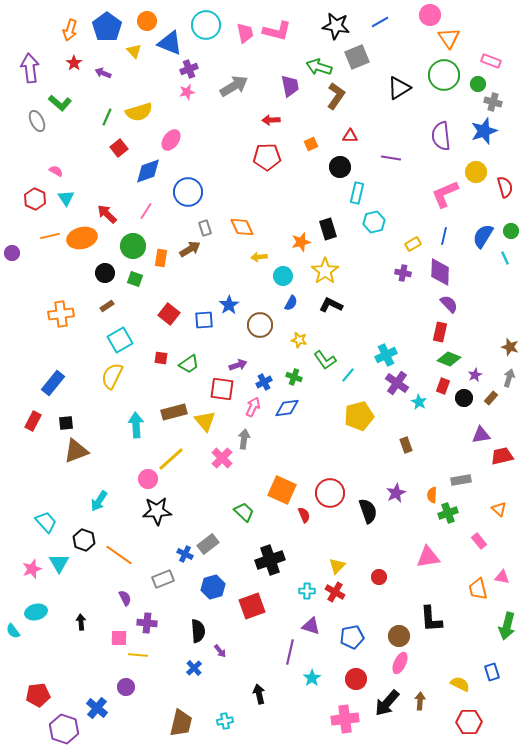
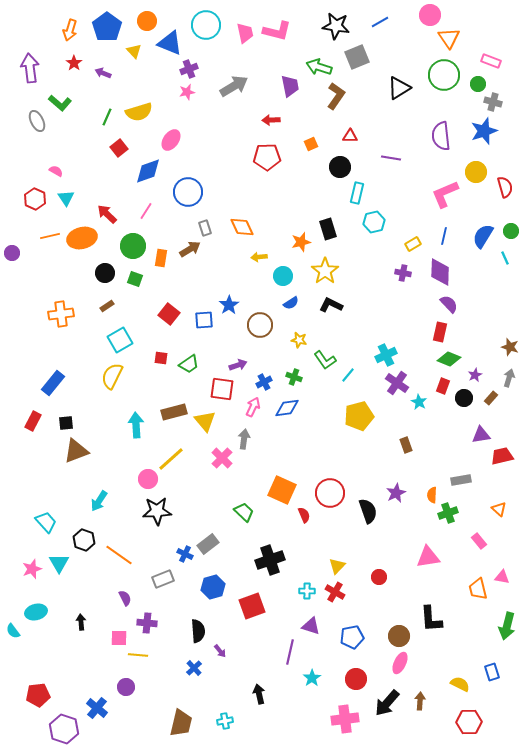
blue semicircle at (291, 303): rotated 28 degrees clockwise
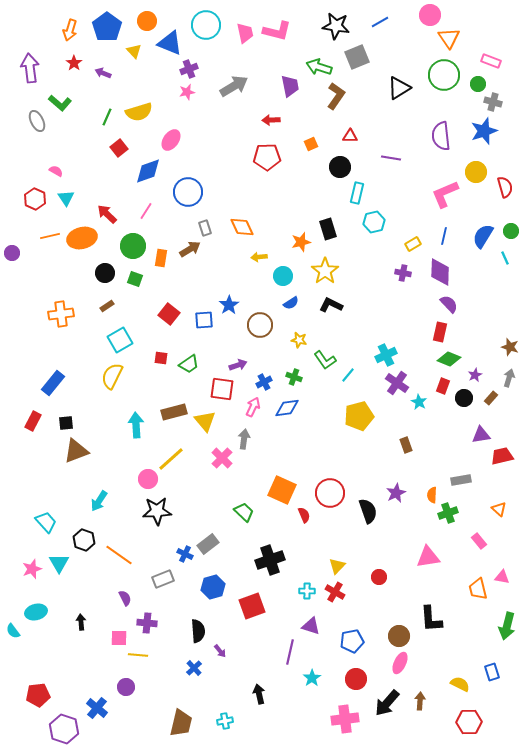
blue pentagon at (352, 637): moved 4 px down
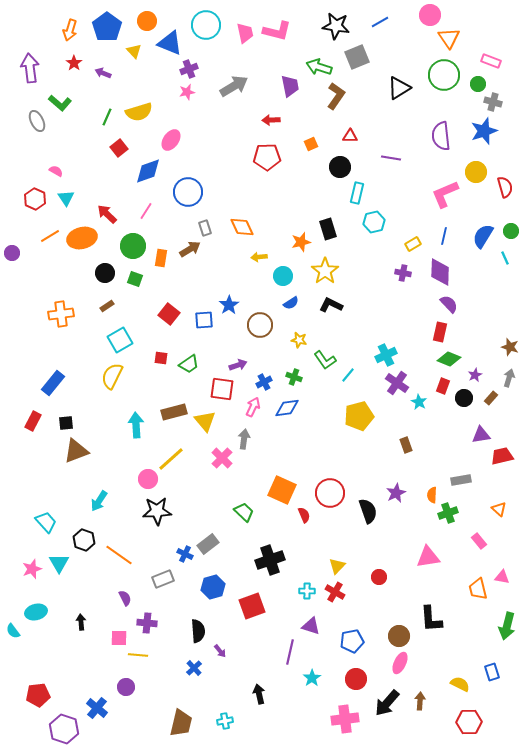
orange line at (50, 236): rotated 18 degrees counterclockwise
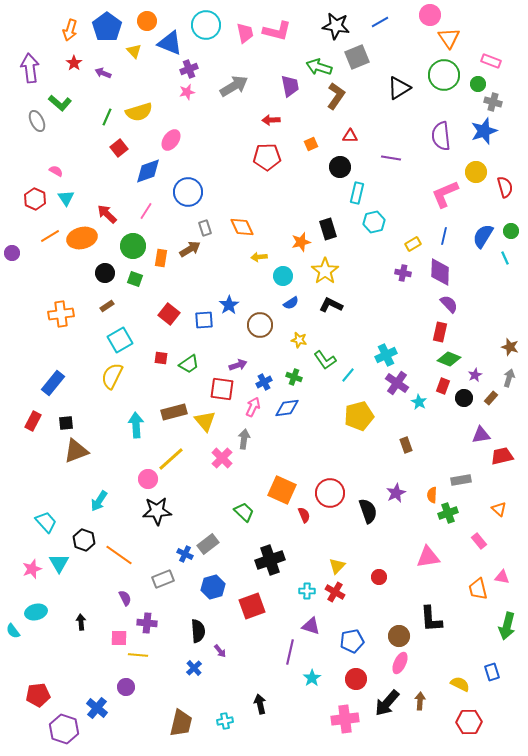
black arrow at (259, 694): moved 1 px right, 10 px down
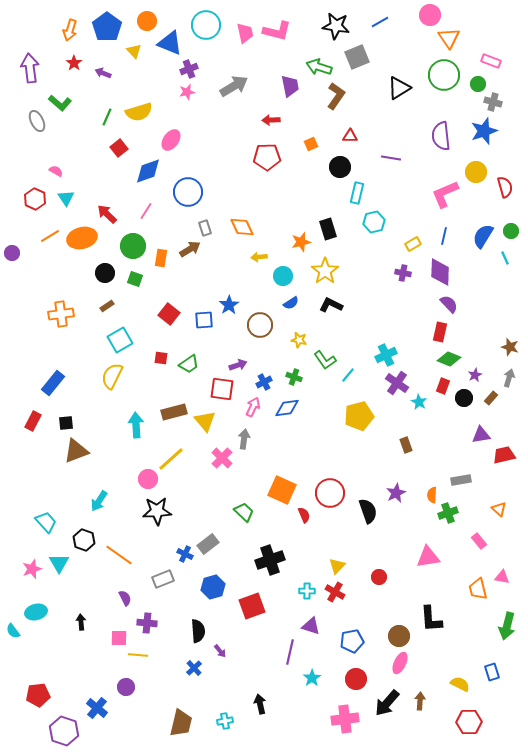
red trapezoid at (502, 456): moved 2 px right, 1 px up
purple hexagon at (64, 729): moved 2 px down
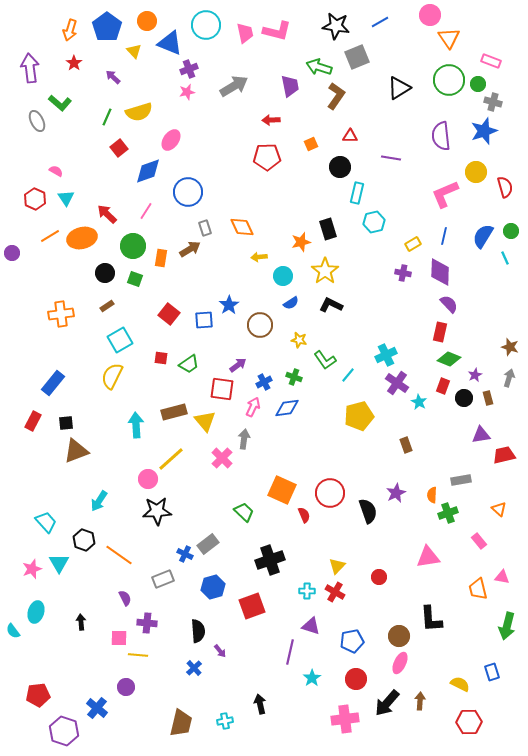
purple arrow at (103, 73): moved 10 px right, 4 px down; rotated 21 degrees clockwise
green circle at (444, 75): moved 5 px right, 5 px down
purple arrow at (238, 365): rotated 18 degrees counterclockwise
brown rectangle at (491, 398): moved 3 px left; rotated 56 degrees counterclockwise
cyan ellipse at (36, 612): rotated 60 degrees counterclockwise
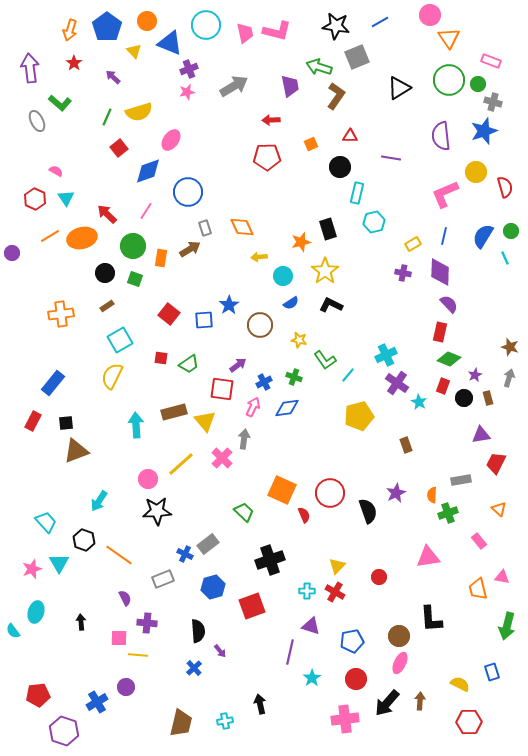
red trapezoid at (504, 455): moved 8 px left, 8 px down; rotated 50 degrees counterclockwise
yellow line at (171, 459): moved 10 px right, 5 px down
blue cross at (97, 708): moved 6 px up; rotated 20 degrees clockwise
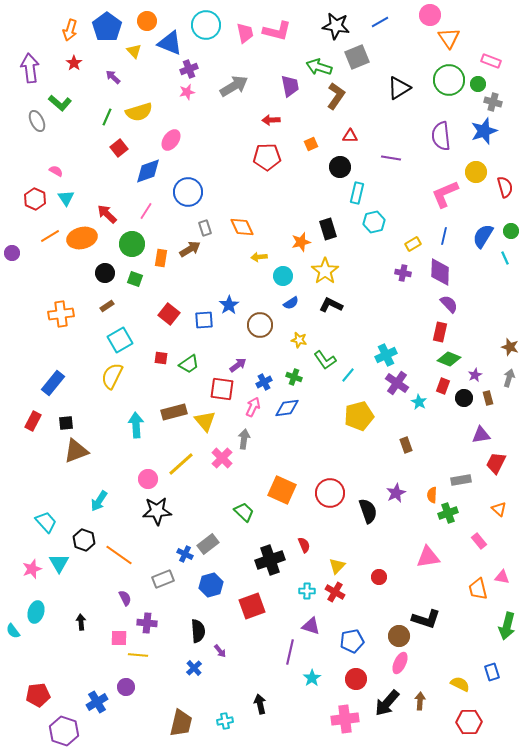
green circle at (133, 246): moved 1 px left, 2 px up
red semicircle at (304, 515): moved 30 px down
blue hexagon at (213, 587): moved 2 px left, 2 px up
black L-shape at (431, 619): moved 5 px left; rotated 68 degrees counterclockwise
